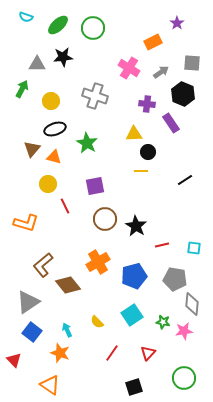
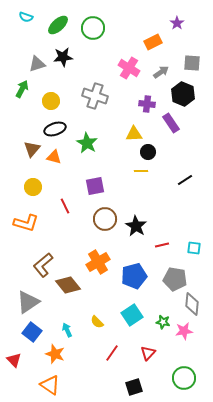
gray triangle at (37, 64): rotated 18 degrees counterclockwise
yellow circle at (48, 184): moved 15 px left, 3 px down
orange star at (60, 353): moved 5 px left, 1 px down
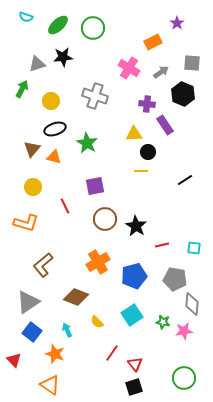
purple rectangle at (171, 123): moved 6 px left, 2 px down
brown diamond at (68, 285): moved 8 px right, 12 px down; rotated 30 degrees counterclockwise
red triangle at (148, 353): moved 13 px left, 11 px down; rotated 21 degrees counterclockwise
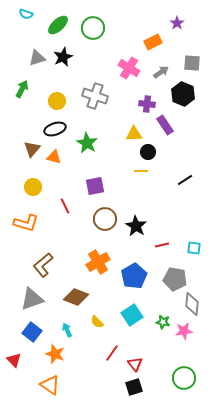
cyan semicircle at (26, 17): moved 3 px up
black star at (63, 57): rotated 18 degrees counterclockwise
gray triangle at (37, 64): moved 6 px up
yellow circle at (51, 101): moved 6 px right
blue pentagon at (134, 276): rotated 15 degrees counterclockwise
gray triangle at (28, 302): moved 4 px right, 3 px up; rotated 15 degrees clockwise
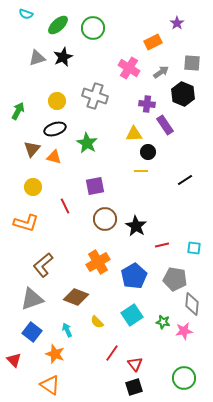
green arrow at (22, 89): moved 4 px left, 22 px down
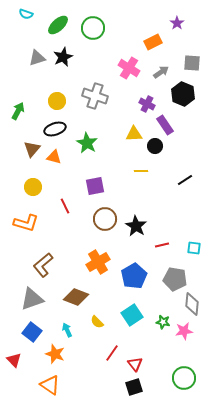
purple cross at (147, 104): rotated 21 degrees clockwise
black circle at (148, 152): moved 7 px right, 6 px up
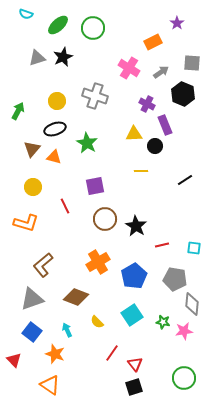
purple rectangle at (165, 125): rotated 12 degrees clockwise
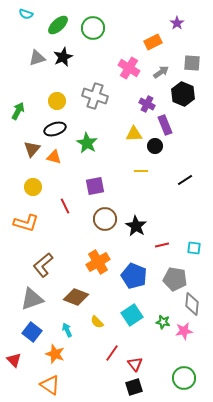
blue pentagon at (134, 276): rotated 20 degrees counterclockwise
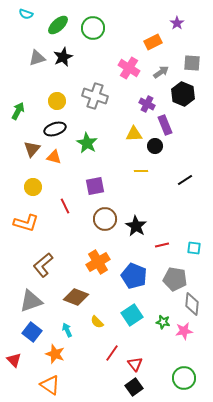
gray triangle at (32, 299): moved 1 px left, 2 px down
black square at (134, 387): rotated 18 degrees counterclockwise
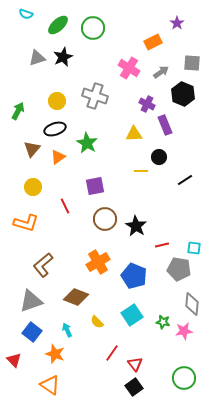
black circle at (155, 146): moved 4 px right, 11 px down
orange triangle at (54, 157): moved 4 px right; rotated 49 degrees counterclockwise
gray pentagon at (175, 279): moved 4 px right, 10 px up
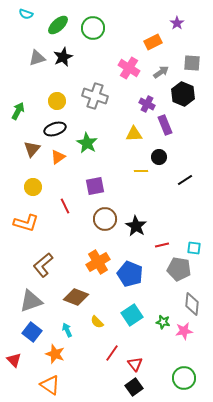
blue pentagon at (134, 276): moved 4 px left, 2 px up
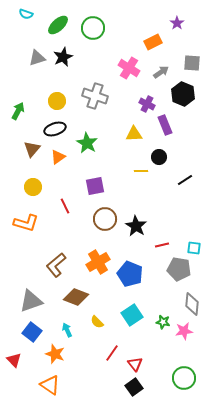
brown L-shape at (43, 265): moved 13 px right
